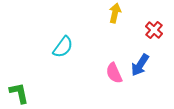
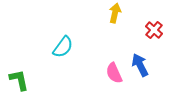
blue arrow: rotated 120 degrees clockwise
green L-shape: moved 13 px up
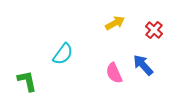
yellow arrow: moved 10 px down; rotated 48 degrees clockwise
cyan semicircle: moved 7 px down
blue arrow: moved 3 px right; rotated 15 degrees counterclockwise
green L-shape: moved 8 px right, 1 px down
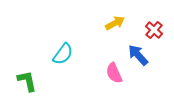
blue arrow: moved 5 px left, 10 px up
